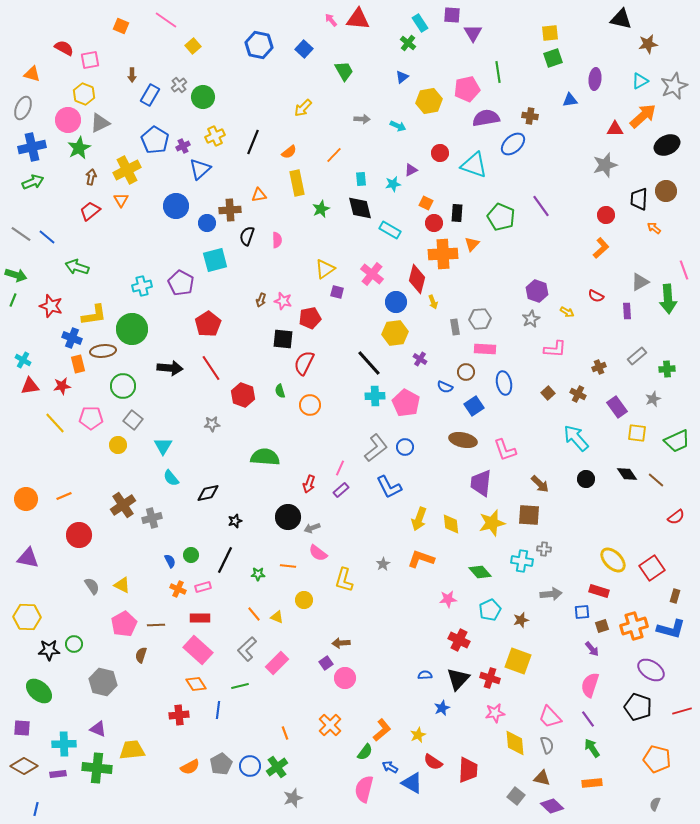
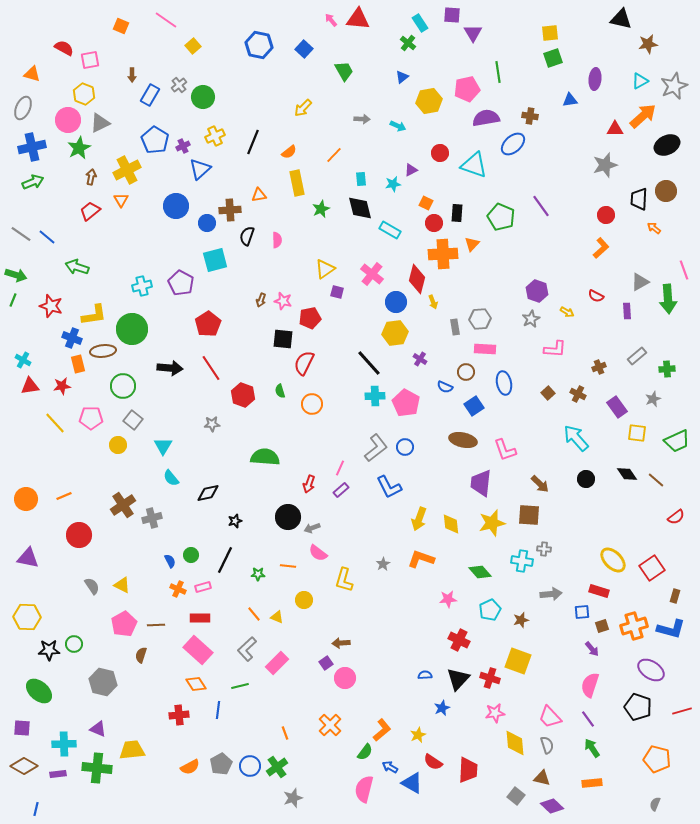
orange circle at (310, 405): moved 2 px right, 1 px up
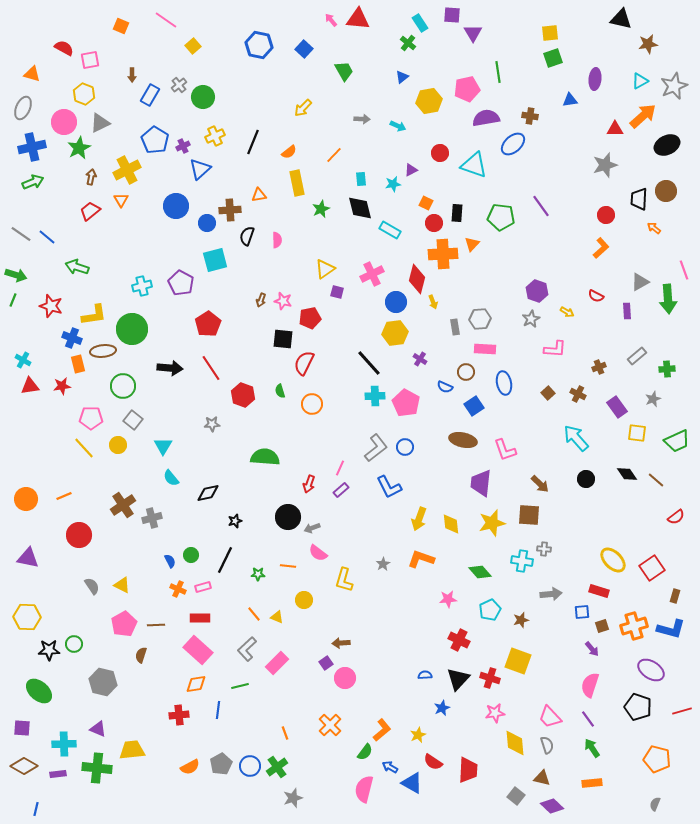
pink circle at (68, 120): moved 4 px left, 2 px down
green pentagon at (501, 217): rotated 16 degrees counterclockwise
pink cross at (372, 274): rotated 25 degrees clockwise
yellow line at (55, 423): moved 29 px right, 25 px down
orange diamond at (196, 684): rotated 65 degrees counterclockwise
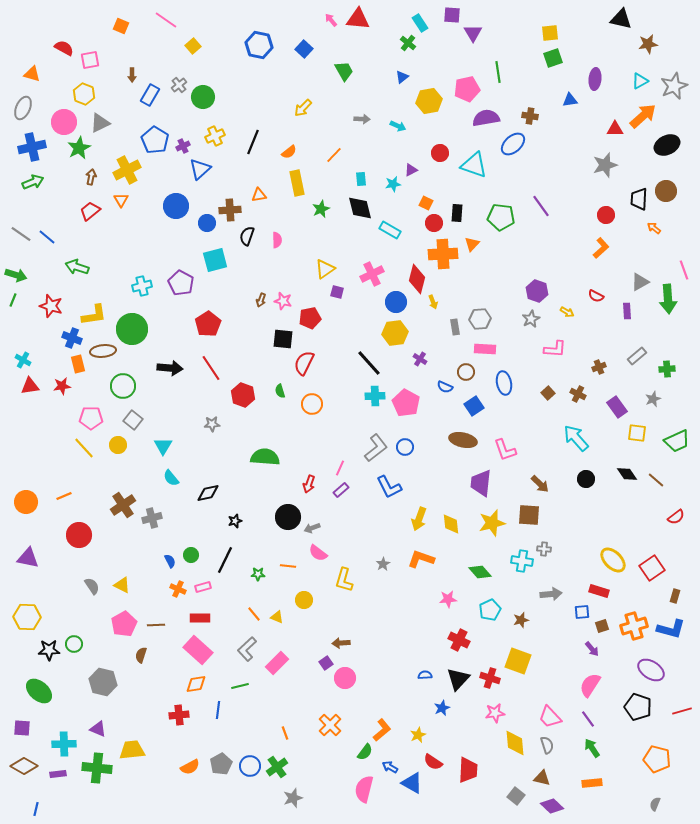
orange circle at (26, 499): moved 3 px down
pink semicircle at (590, 685): rotated 15 degrees clockwise
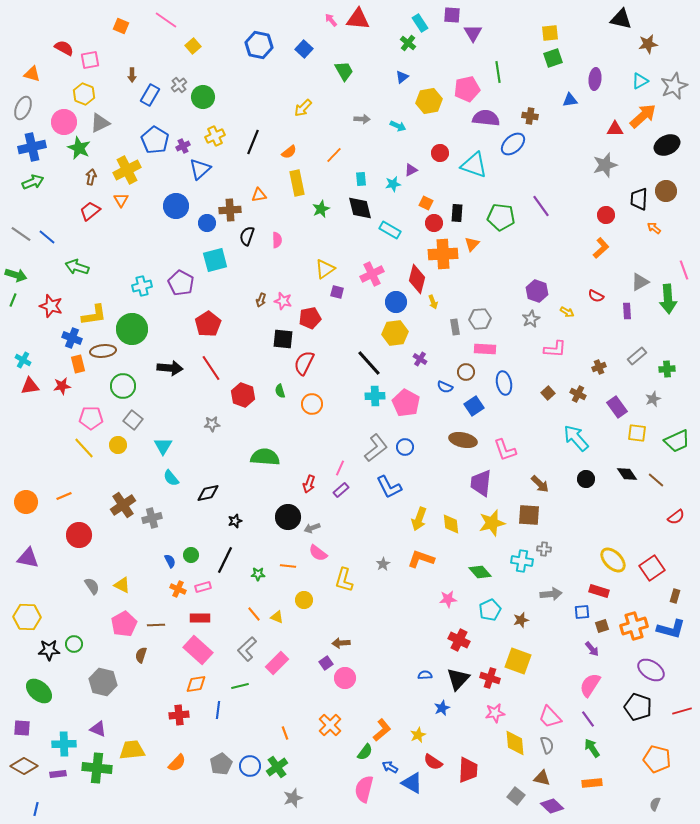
purple semicircle at (486, 118): rotated 16 degrees clockwise
green star at (79, 148): rotated 20 degrees counterclockwise
orange semicircle at (190, 767): moved 13 px left, 4 px up; rotated 18 degrees counterclockwise
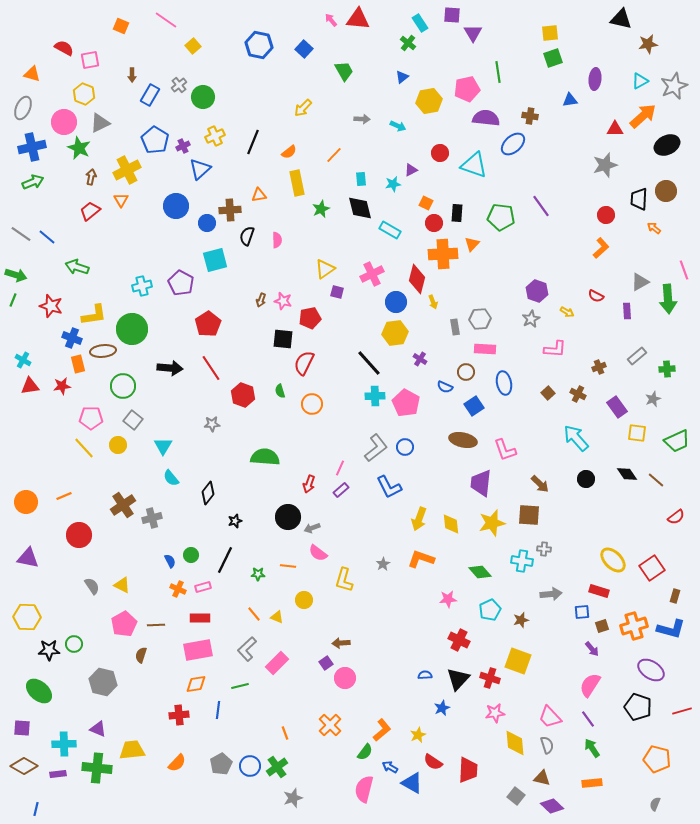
black diamond at (208, 493): rotated 40 degrees counterclockwise
pink rectangle at (198, 650): rotated 52 degrees counterclockwise
